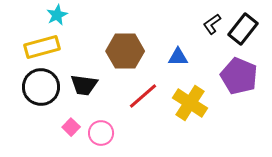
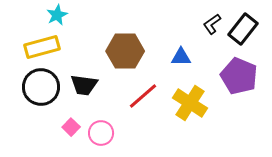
blue triangle: moved 3 px right
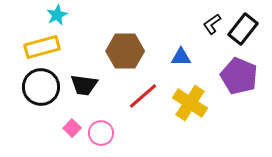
pink square: moved 1 px right, 1 px down
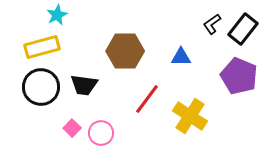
red line: moved 4 px right, 3 px down; rotated 12 degrees counterclockwise
yellow cross: moved 13 px down
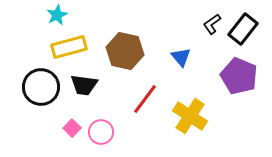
yellow rectangle: moved 27 px right
brown hexagon: rotated 12 degrees clockwise
blue triangle: rotated 50 degrees clockwise
red line: moved 2 px left
pink circle: moved 1 px up
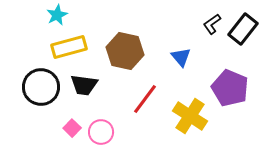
purple pentagon: moved 9 px left, 12 px down
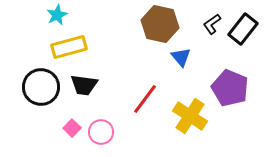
brown hexagon: moved 35 px right, 27 px up
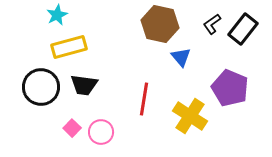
red line: moved 1 px left; rotated 28 degrees counterclockwise
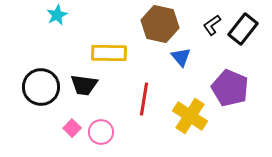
black L-shape: moved 1 px down
yellow rectangle: moved 40 px right, 6 px down; rotated 16 degrees clockwise
